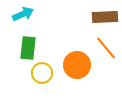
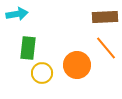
cyan arrow: moved 6 px left; rotated 15 degrees clockwise
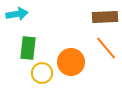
orange circle: moved 6 px left, 3 px up
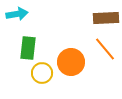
brown rectangle: moved 1 px right, 1 px down
orange line: moved 1 px left, 1 px down
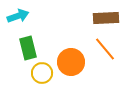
cyan arrow: moved 1 px right, 2 px down; rotated 10 degrees counterclockwise
green rectangle: rotated 20 degrees counterclockwise
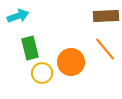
brown rectangle: moved 2 px up
green rectangle: moved 2 px right
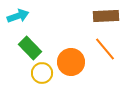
green rectangle: rotated 30 degrees counterclockwise
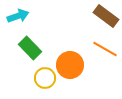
brown rectangle: rotated 40 degrees clockwise
orange line: rotated 20 degrees counterclockwise
orange circle: moved 1 px left, 3 px down
yellow circle: moved 3 px right, 5 px down
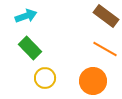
cyan arrow: moved 8 px right
orange circle: moved 23 px right, 16 px down
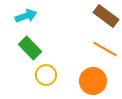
yellow circle: moved 1 px right, 3 px up
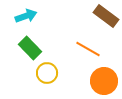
orange line: moved 17 px left
yellow circle: moved 1 px right, 2 px up
orange circle: moved 11 px right
